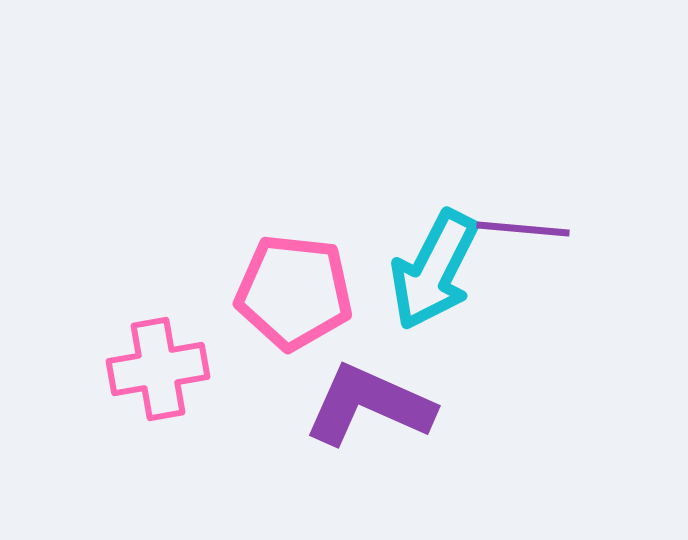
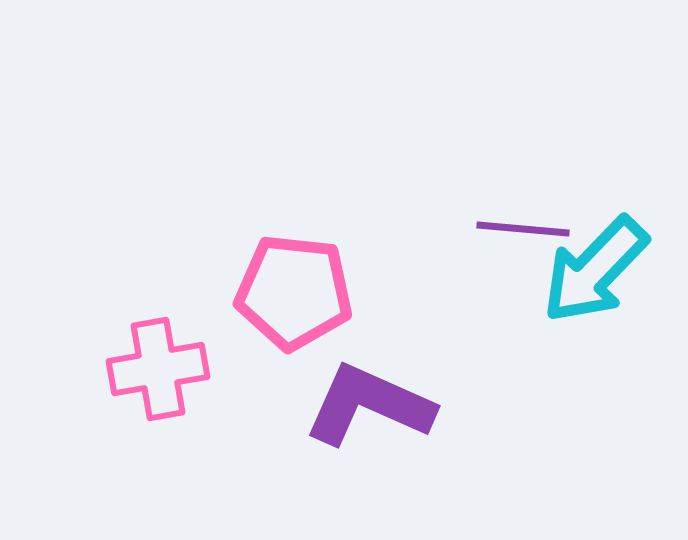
cyan arrow: moved 161 px right; rotated 17 degrees clockwise
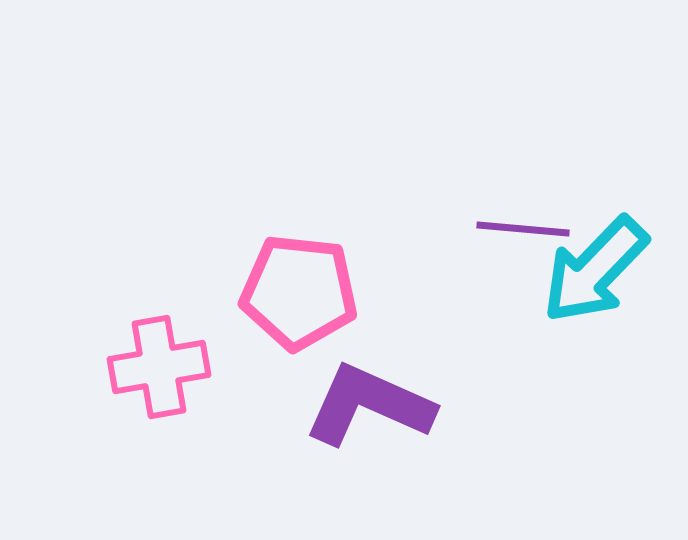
pink pentagon: moved 5 px right
pink cross: moved 1 px right, 2 px up
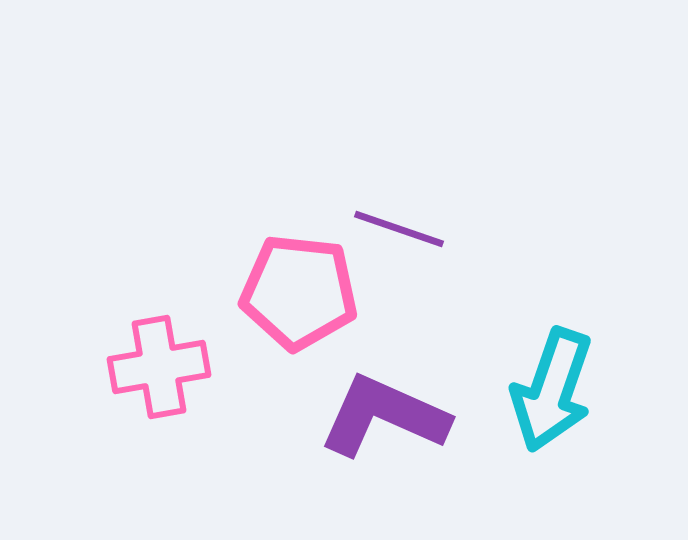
purple line: moved 124 px left; rotated 14 degrees clockwise
cyan arrow: moved 43 px left, 120 px down; rotated 25 degrees counterclockwise
purple L-shape: moved 15 px right, 11 px down
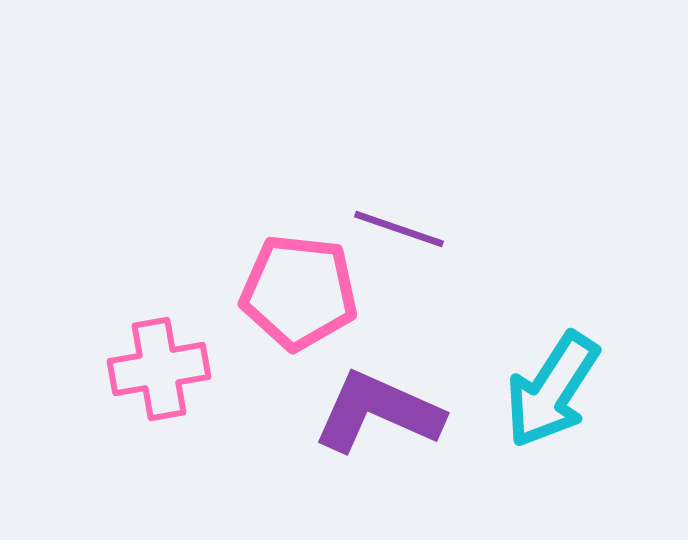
pink cross: moved 2 px down
cyan arrow: rotated 14 degrees clockwise
purple L-shape: moved 6 px left, 4 px up
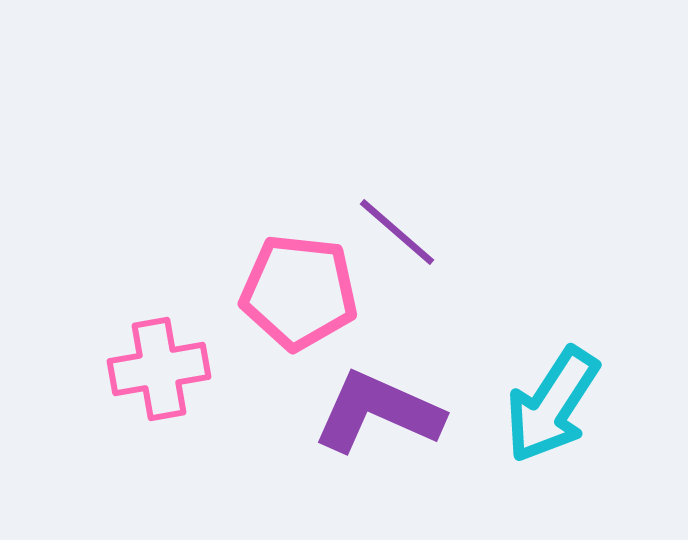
purple line: moved 2 px left, 3 px down; rotated 22 degrees clockwise
cyan arrow: moved 15 px down
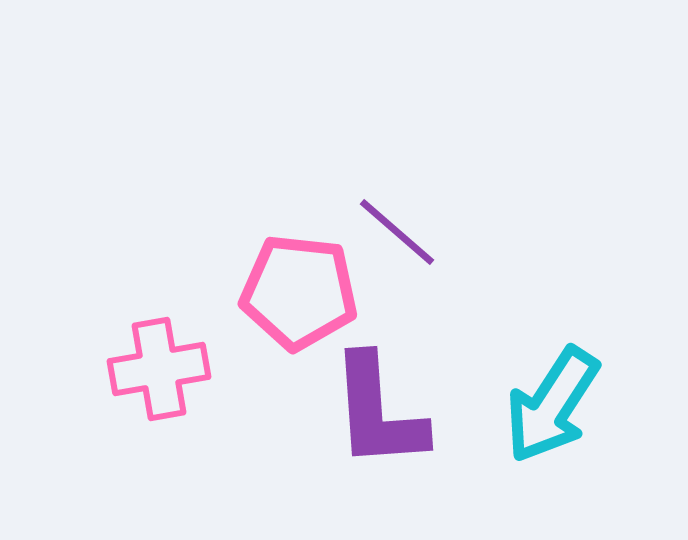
purple L-shape: rotated 118 degrees counterclockwise
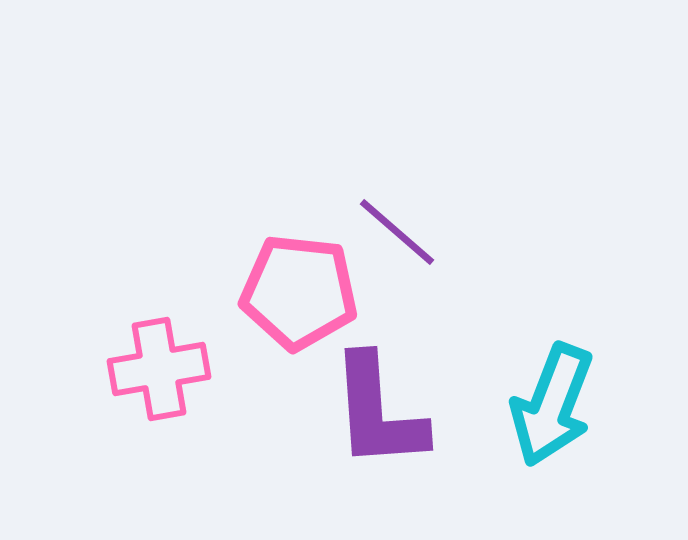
cyan arrow: rotated 12 degrees counterclockwise
